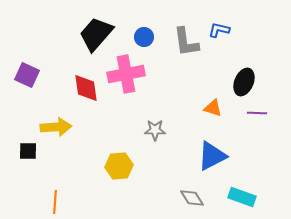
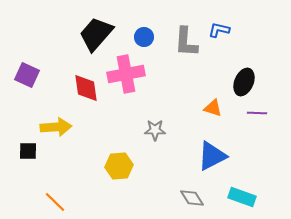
gray L-shape: rotated 12 degrees clockwise
orange line: rotated 50 degrees counterclockwise
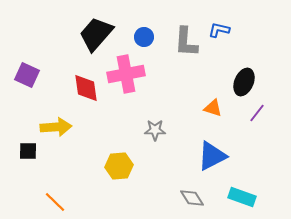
purple line: rotated 54 degrees counterclockwise
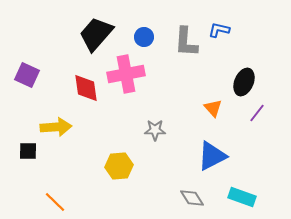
orange triangle: rotated 30 degrees clockwise
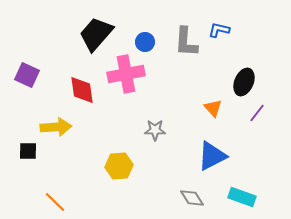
blue circle: moved 1 px right, 5 px down
red diamond: moved 4 px left, 2 px down
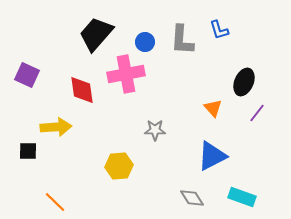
blue L-shape: rotated 120 degrees counterclockwise
gray L-shape: moved 4 px left, 2 px up
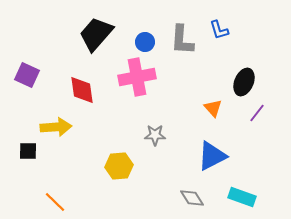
pink cross: moved 11 px right, 3 px down
gray star: moved 5 px down
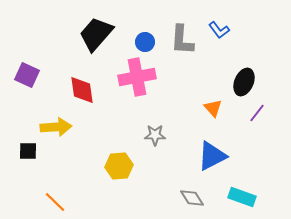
blue L-shape: rotated 20 degrees counterclockwise
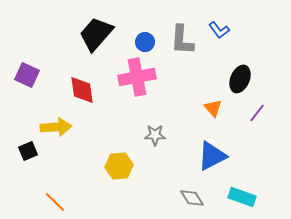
black ellipse: moved 4 px left, 3 px up
black square: rotated 24 degrees counterclockwise
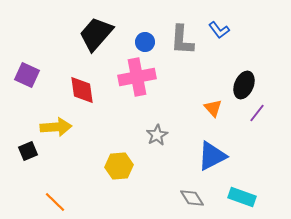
black ellipse: moved 4 px right, 6 px down
gray star: moved 2 px right; rotated 30 degrees counterclockwise
